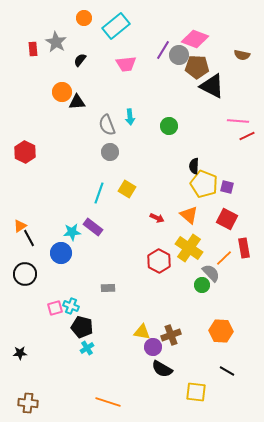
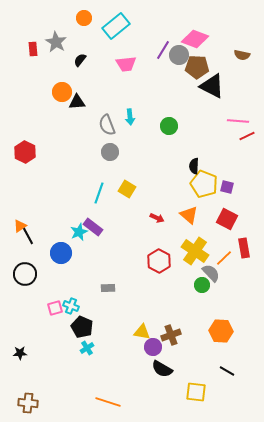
cyan star at (72, 232): moved 7 px right; rotated 18 degrees counterclockwise
black line at (29, 238): moved 1 px left, 2 px up
yellow cross at (189, 248): moved 6 px right, 3 px down
black pentagon at (82, 327): rotated 10 degrees clockwise
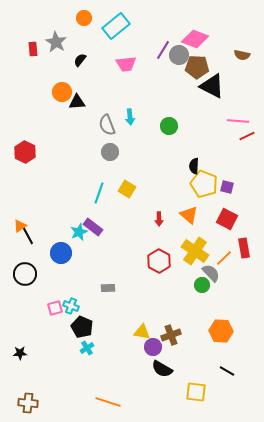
red arrow at (157, 218): moved 2 px right, 1 px down; rotated 64 degrees clockwise
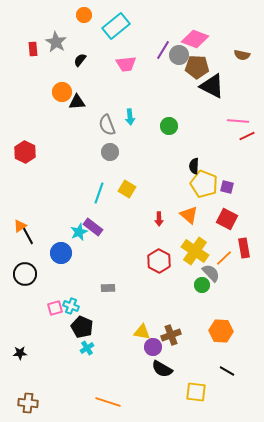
orange circle at (84, 18): moved 3 px up
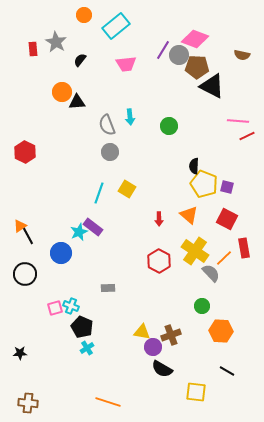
green circle at (202, 285): moved 21 px down
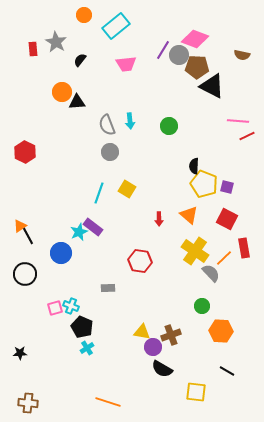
cyan arrow at (130, 117): moved 4 px down
red hexagon at (159, 261): moved 19 px left; rotated 20 degrees counterclockwise
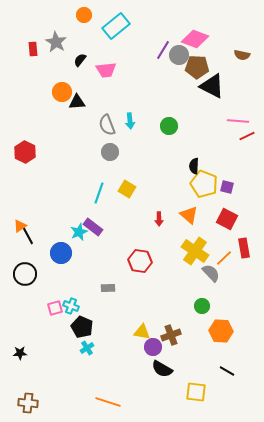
pink trapezoid at (126, 64): moved 20 px left, 6 px down
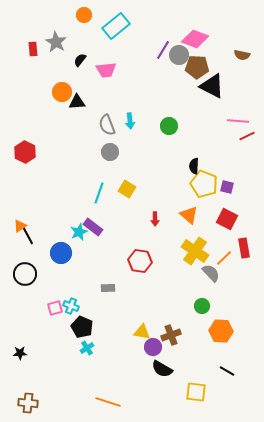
red arrow at (159, 219): moved 4 px left
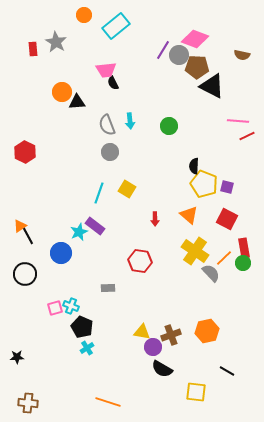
black semicircle at (80, 60): moved 33 px right, 23 px down; rotated 64 degrees counterclockwise
purple rectangle at (93, 227): moved 2 px right, 1 px up
green circle at (202, 306): moved 41 px right, 43 px up
orange hexagon at (221, 331): moved 14 px left; rotated 15 degrees counterclockwise
black star at (20, 353): moved 3 px left, 4 px down
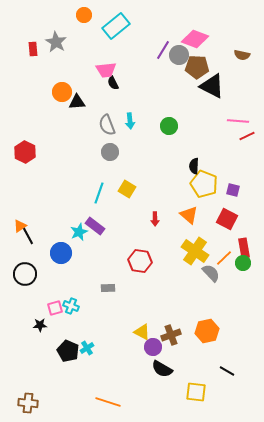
purple square at (227, 187): moved 6 px right, 3 px down
black pentagon at (82, 327): moved 14 px left, 24 px down
yellow triangle at (142, 332): rotated 18 degrees clockwise
black star at (17, 357): moved 23 px right, 32 px up
